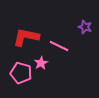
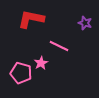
purple star: moved 4 px up
red L-shape: moved 5 px right, 18 px up
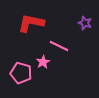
red L-shape: moved 4 px down
pink star: moved 2 px right, 1 px up
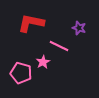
purple star: moved 6 px left, 5 px down
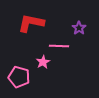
purple star: rotated 16 degrees clockwise
pink line: rotated 24 degrees counterclockwise
pink pentagon: moved 2 px left, 4 px down
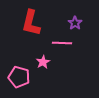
red L-shape: rotated 88 degrees counterclockwise
purple star: moved 4 px left, 5 px up
pink line: moved 3 px right, 3 px up
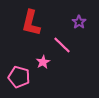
purple star: moved 4 px right, 1 px up
pink line: moved 2 px down; rotated 42 degrees clockwise
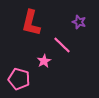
purple star: rotated 16 degrees counterclockwise
pink star: moved 1 px right, 1 px up
pink pentagon: moved 2 px down
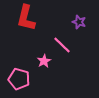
red L-shape: moved 5 px left, 5 px up
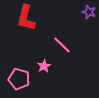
purple star: moved 10 px right, 10 px up
pink star: moved 5 px down
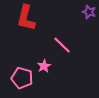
pink pentagon: moved 3 px right, 1 px up
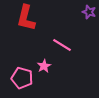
pink line: rotated 12 degrees counterclockwise
